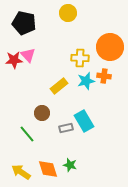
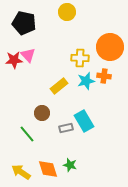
yellow circle: moved 1 px left, 1 px up
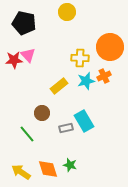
orange cross: rotated 32 degrees counterclockwise
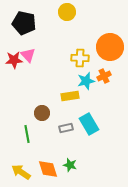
yellow rectangle: moved 11 px right, 10 px down; rotated 30 degrees clockwise
cyan rectangle: moved 5 px right, 3 px down
green line: rotated 30 degrees clockwise
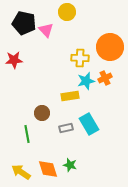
pink triangle: moved 18 px right, 25 px up
orange cross: moved 1 px right, 2 px down
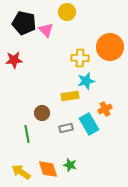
orange cross: moved 31 px down
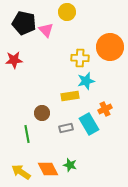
orange diamond: rotated 10 degrees counterclockwise
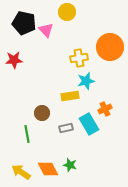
yellow cross: moved 1 px left; rotated 12 degrees counterclockwise
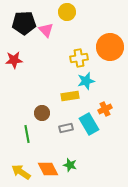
black pentagon: rotated 15 degrees counterclockwise
